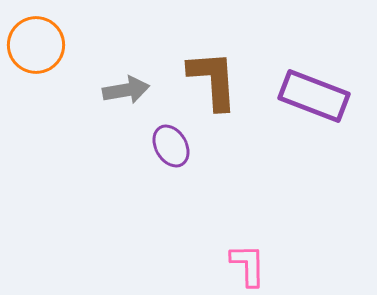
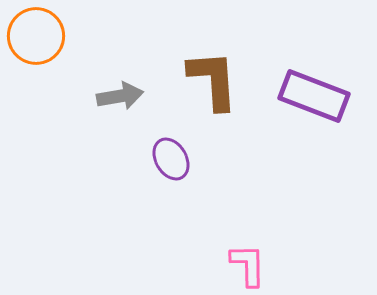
orange circle: moved 9 px up
gray arrow: moved 6 px left, 6 px down
purple ellipse: moved 13 px down
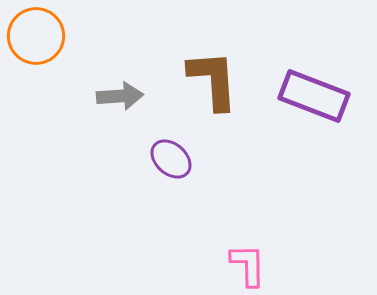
gray arrow: rotated 6 degrees clockwise
purple ellipse: rotated 18 degrees counterclockwise
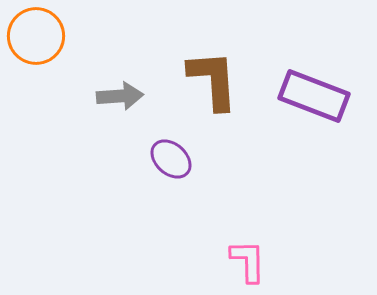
pink L-shape: moved 4 px up
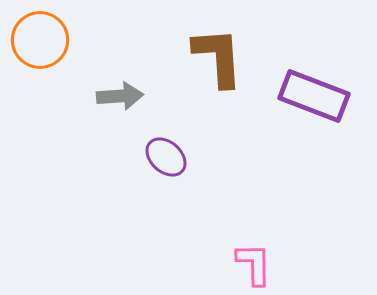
orange circle: moved 4 px right, 4 px down
brown L-shape: moved 5 px right, 23 px up
purple ellipse: moved 5 px left, 2 px up
pink L-shape: moved 6 px right, 3 px down
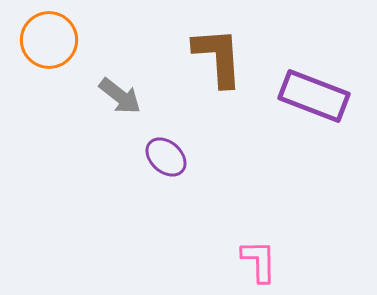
orange circle: moved 9 px right
gray arrow: rotated 42 degrees clockwise
pink L-shape: moved 5 px right, 3 px up
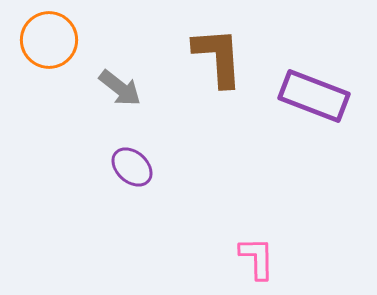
gray arrow: moved 8 px up
purple ellipse: moved 34 px left, 10 px down
pink L-shape: moved 2 px left, 3 px up
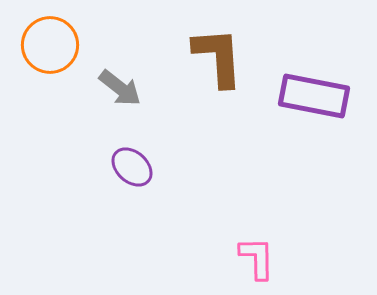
orange circle: moved 1 px right, 5 px down
purple rectangle: rotated 10 degrees counterclockwise
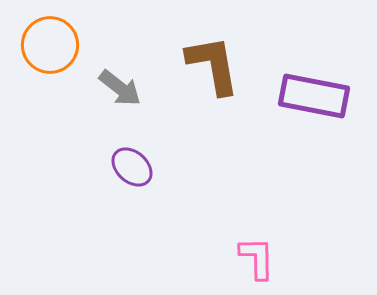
brown L-shape: moved 5 px left, 8 px down; rotated 6 degrees counterclockwise
